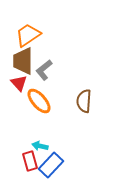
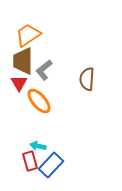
red triangle: rotated 12 degrees clockwise
brown semicircle: moved 3 px right, 22 px up
cyan arrow: moved 2 px left
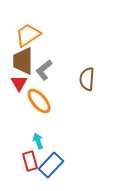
cyan arrow: moved 5 px up; rotated 56 degrees clockwise
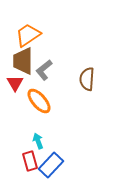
red triangle: moved 4 px left
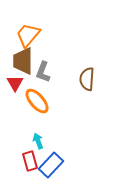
orange trapezoid: rotated 16 degrees counterclockwise
gray L-shape: moved 1 px left, 2 px down; rotated 30 degrees counterclockwise
orange ellipse: moved 2 px left
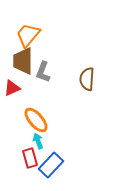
red triangle: moved 3 px left, 5 px down; rotated 36 degrees clockwise
orange ellipse: moved 1 px left, 19 px down
red rectangle: moved 3 px up
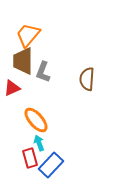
cyan arrow: moved 1 px right, 2 px down
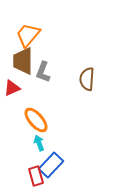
red rectangle: moved 6 px right, 18 px down
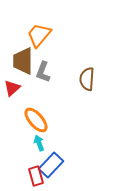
orange trapezoid: moved 11 px right
red triangle: rotated 18 degrees counterclockwise
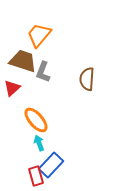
brown trapezoid: rotated 108 degrees clockwise
